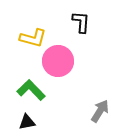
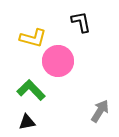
black L-shape: rotated 15 degrees counterclockwise
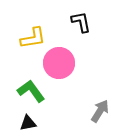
yellow L-shape: rotated 24 degrees counterclockwise
pink circle: moved 1 px right, 2 px down
green L-shape: moved 1 px down; rotated 8 degrees clockwise
black triangle: moved 1 px right, 1 px down
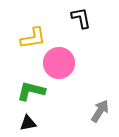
black L-shape: moved 4 px up
green L-shape: rotated 40 degrees counterclockwise
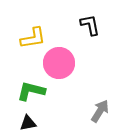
black L-shape: moved 9 px right, 7 px down
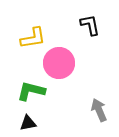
gray arrow: moved 1 px left, 1 px up; rotated 55 degrees counterclockwise
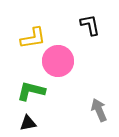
pink circle: moved 1 px left, 2 px up
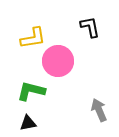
black L-shape: moved 2 px down
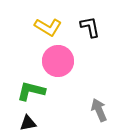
yellow L-shape: moved 15 px right, 11 px up; rotated 40 degrees clockwise
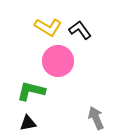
black L-shape: moved 10 px left, 3 px down; rotated 25 degrees counterclockwise
gray arrow: moved 3 px left, 8 px down
